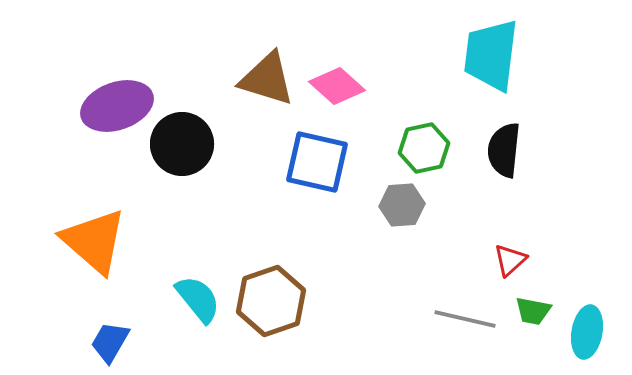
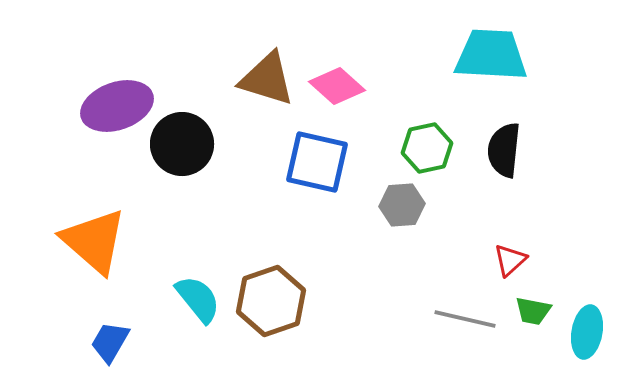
cyan trapezoid: rotated 86 degrees clockwise
green hexagon: moved 3 px right
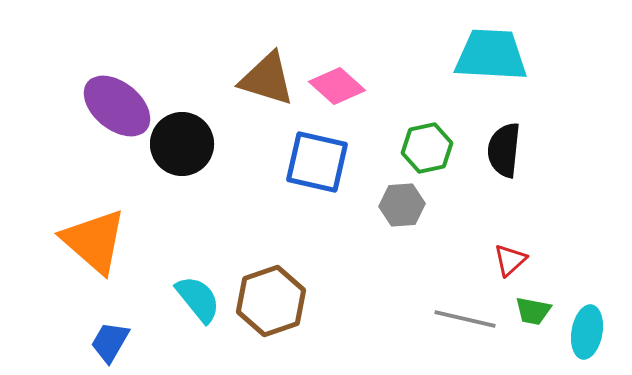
purple ellipse: rotated 58 degrees clockwise
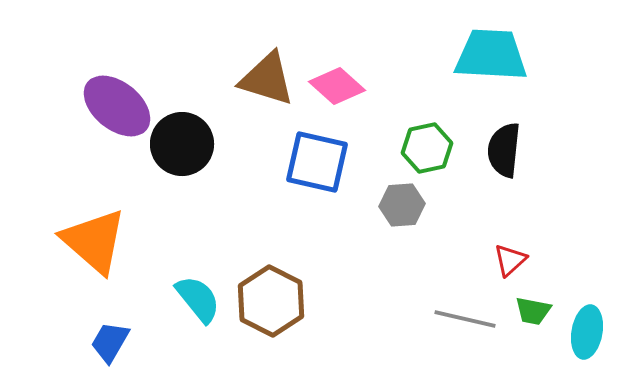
brown hexagon: rotated 14 degrees counterclockwise
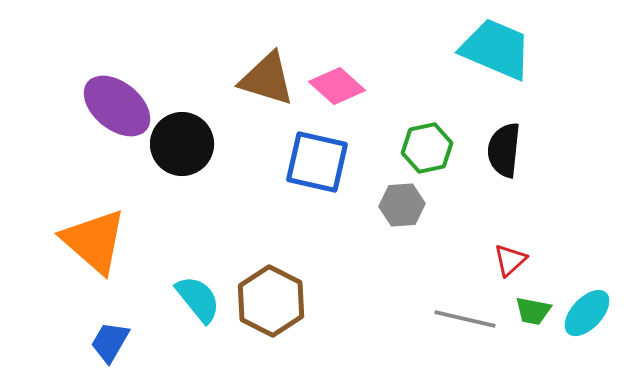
cyan trapezoid: moved 5 px right, 6 px up; rotated 20 degrees clockwise
cyan ellipse: moved 19 px up; rotated 33 degrees clockwise
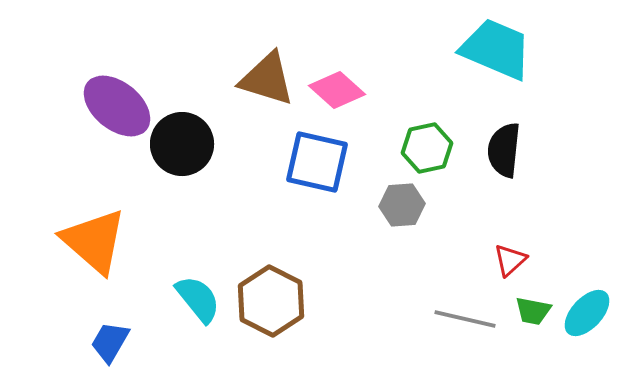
pink diamond: moved 4 px down
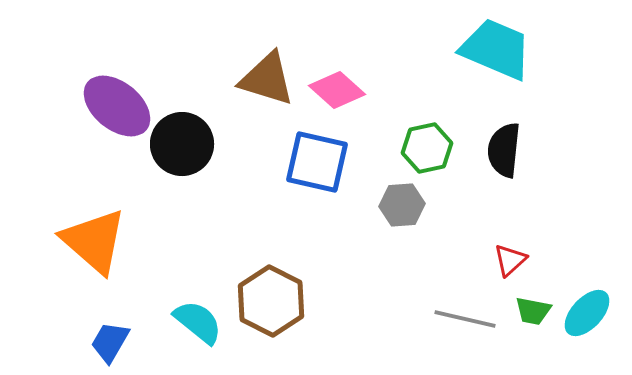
cyan semicircle: moved 23 px down; rotated 12 degrees counterclockwise
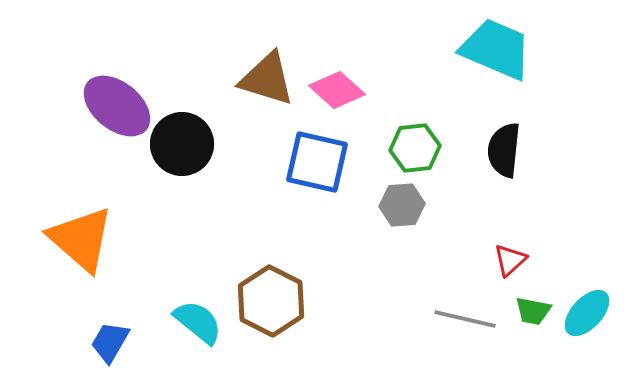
green hexagon: moved 12 px left; rotated 6 degrees clockwise
orange triangle: moved 13 px left, 2 px up
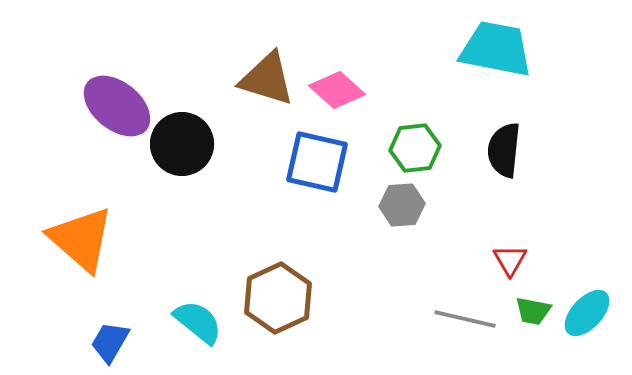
cyan trapezoid: rotated 12 degrees counterclockwise
red triangle: rotated 18 degrees counterclockwise
brown hexagon: moved 7 px right, 3 px up; rotated 8 degrees clockwise
